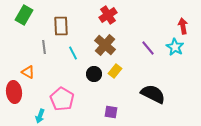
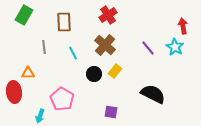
brown rectangle: moved 3 px right, 4 px up
orange triangle: moved 1 px down; rotated 32 degrees counterclockwise
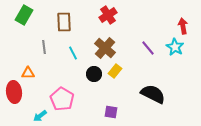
brown cross: moved 3 px down
cyan arrow: rotated 32 degrees clockwise
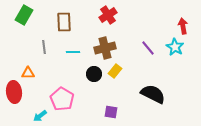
brown cross: rotated 35 degrees clockwise
cyan line: moved 1 px up; rotated 64 degrees counterclockwise
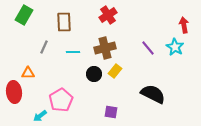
red arrow: moved 1 px right, 1 px up
gray line: rotated 32 degrees clockwise
pink pentagon: moved 1 px left, 1 px down; rotated 10 degrees clockwise
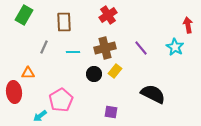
red arrow: moved 4 px right
purple line: moved 7 px left
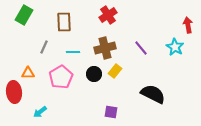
pink pentagon: moved 23 px up
cyan arrow: moved 4 px up
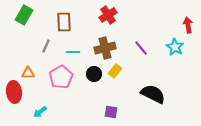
gray line: moved 2 px right, 1 px up
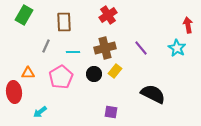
cyan star: moved 2 px right, 1 px down
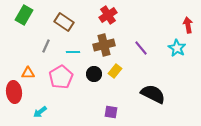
brown rectangle: rotated 54 degrees counterclockwise
brown cross: moved 1 px left, 3 px up
